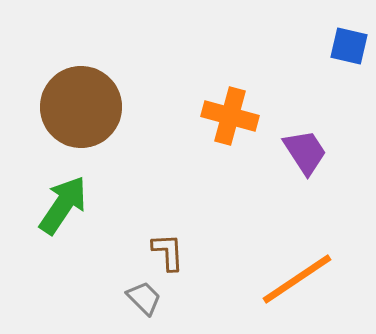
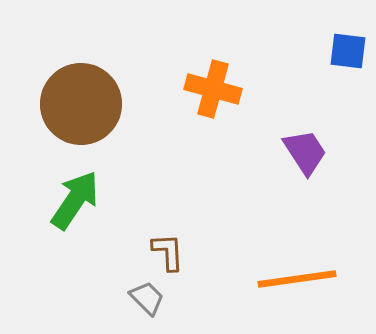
blue square: moved 1 px left, 5 px down; rotated 6 degrees counterclockwise
brown circle: moved 3 px up
orange cross: moved 17 px left, 27 px up
green arrow: moved 12 px right, 5 px up
orange line: rotated 26 degrees clockwise
gray trapezoid: moved 3 px right
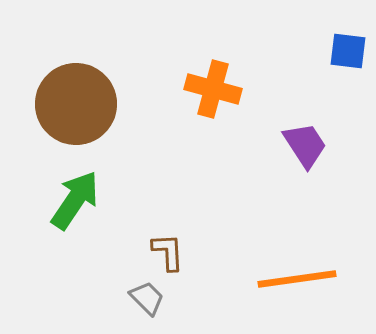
brown circle: moved 5 px left
purple trapezoid: moved 7 px up
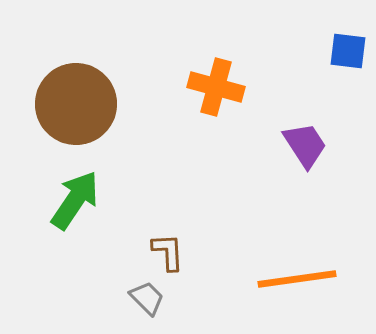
orange cross: moved 3 px right, 2 px up
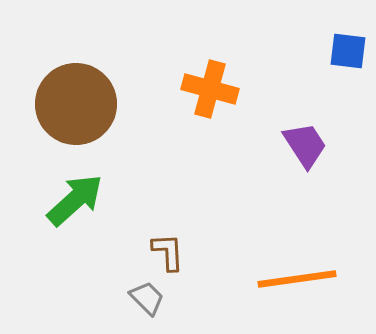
orange cross: moved 6 px left, 2 px down
green arrow: rotated 14 degrees clockwise
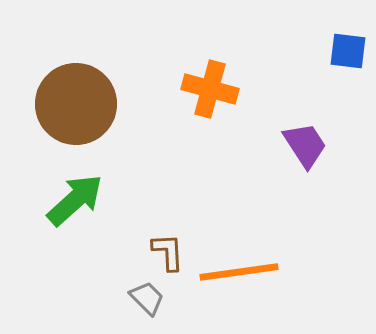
orange line: moved 58 px left, 7 px up
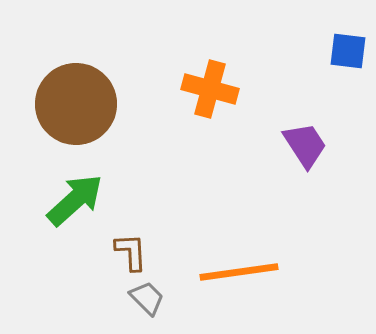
brown L-shape: moved 37 px left
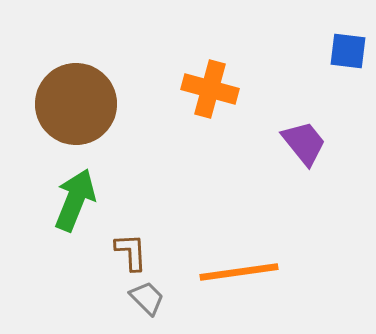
purple trapezoid: moved 1 px left, 2 px up; rotated 6 degrees counterclockwise
green arrow: rotated 26 degrees counterclockwise
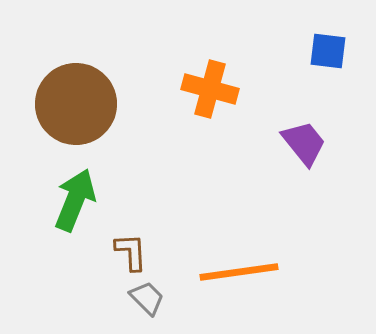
blue square: moved 20 px left
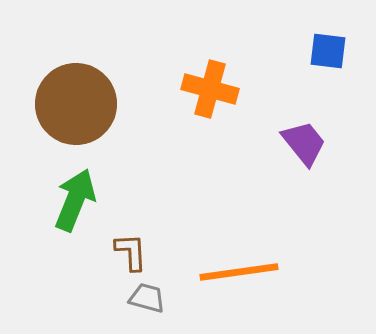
gray trapezoid: rotated 30 degrees counterclockwise
